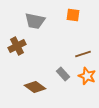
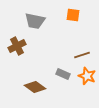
brown line: moved 1 px left, 1 px down
gray rectangle: rotated 24 degrees counterclockwise
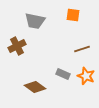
brown line: moved 6 px up
orange star: moved 1 px left
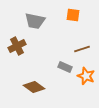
gray rectangle: moved 2 px right, 7 px up
brown diamond: moved 1 px left
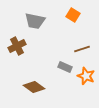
orange square: rotated 24 degrees clockwise
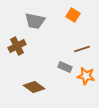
orange star: rotated 12 degrees counterclockwise
